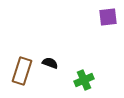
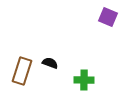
purple square: rotated 30 degrees clockwise
green cross: rotated 24 degrees clockwise
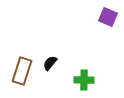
black semicircle: rotated 70 degrees counterclockwise
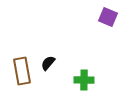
black semicircle: moved 2 px left
brown rectangle: rotated 28 degrees counterclockwise
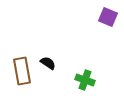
black semicircle: rotated 84 degrees clockwise
green cross: moved 1 px right; rotated 18 degrees clockwise
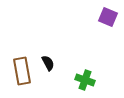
black semicircle: rotated 28 degrees clockwise
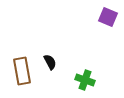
black semicircle: moved 2 px right, 1 px up
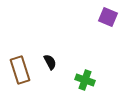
brown rectangle: moved 2 px left, 1 px up; rotated 8 degrees counterclockwise
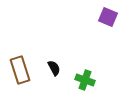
black semicircle: moved 4 px right, 6 px down
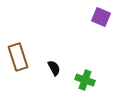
purple square: moved 7 px left
brown rectangle: moved 2 px left, 13 px up
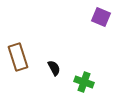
green cross: moved 1 px left, 2 px down
